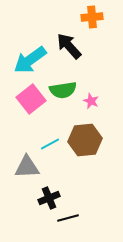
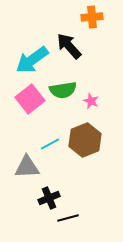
cyan arrow: moved 2 px right
pink square: moved 1 px left
brown hexagon: rotated 16 degrees counterclockwise
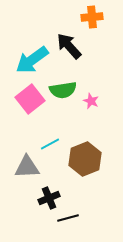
brown hexagon: moved 19 px down
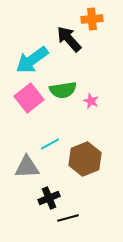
orange cross: moved 2 px down
black arrow: moved 7 px up
pink square: moved 1 px left, 1 px up
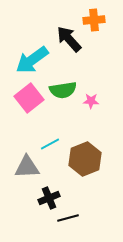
orange cross: moved 2 px right, 1 px down
pink star: rotated 21 degrees counterclockwise
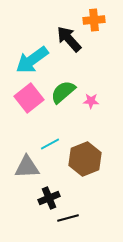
green semicircle: moved 2 px down; rotated 148 degrees clockwise
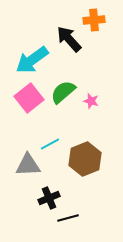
pink star: rotated 14 degrees clockwise
gray triangle: moved 1 px right, 2 px up
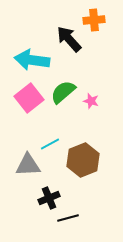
cyan arrow: rotated 44 degrees clockwise
brown hexagon: moved 2 px left, 1 px down
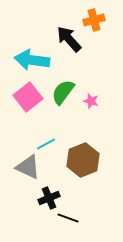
orange cross: rotated 10 degrees counterclockwise
green semicircle: rotated 12 degrees counterclockwise
pink square: moved 1 px left, 1 px up
cyan line: moved 4 px left
gray triangle: moved 2 px down; rotated 28 degrees clockwise
black line: rotated 35 degrees clockwise
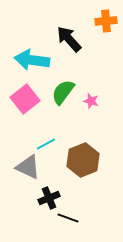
orange cross: moved 12 px right, 1 px down; rotated 10 degrees clockwise
pink square: moved 3 px left, 2 px down
